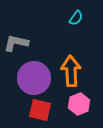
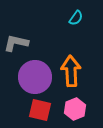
purple circle: moved 1 px right, 1 px up
pink hexagon: moved 4 px left, 5 px down
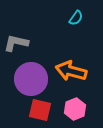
orange arrow: rotated 72 degrees counterclockwise
purple circle: moved 4 px left, 2 px down
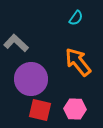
gray L-shape: rotated 30 degrees clockwise
orange arrow: moved 7 px right, 9 px up; rotated 36 degrees clockwise
pink hexagon: rotated 25 degrees clockwise
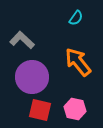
gray L-shape: moved 6 px right, 3 px up
purple circle: moved 1 px right, 2 px up
pink hexagon: rotated 10 degrees clockwise
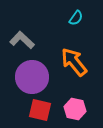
orange arrow: moved 4 px left
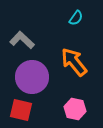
red square: moved 19 px left
